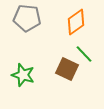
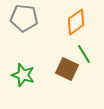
gray pentagon: moved 3 px left
green line: rotated 12 degrees clockwise
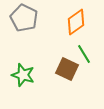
gray pentagon: rotated 20 degrees clockwise
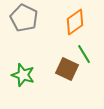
orange diamond: moved 1 px left
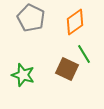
gray pentagon: moved 7 px right
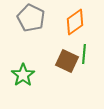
green line: rotated 36 degrees clockwise
brown square: moved 8 px up
green star: rotated 20 degrees clockwise
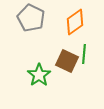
green star: moved 16 px right
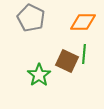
orange diamond: moved 8 px right; rotated 36 degrees clockwise
